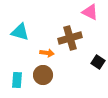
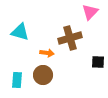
pink triangle: rotated 48 degrees clockwise
black square: rotated 32 degrees counterclockwise
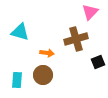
brown cross: moved 6 px right, 1 px down
black square: rotated 24 degrees counterclockwise
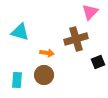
brown circle: moved 1 px right
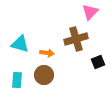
cyan triangle: moved 12 px down
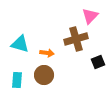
pink triangle: moved 4 px down
